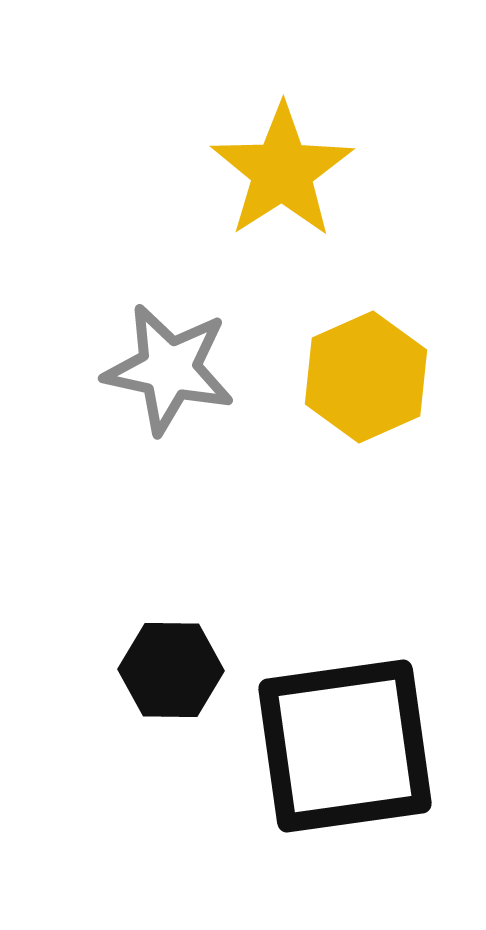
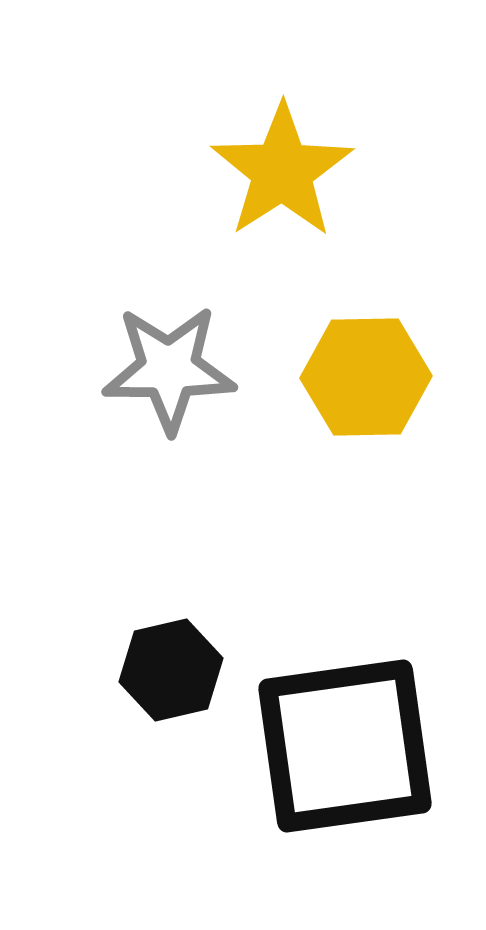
gray star: rotated 12 degrees counterclockwise
yellow hexagon: rotated 23 degrees clockwise
black hexagon: rotated 14 degrees counterclockwise
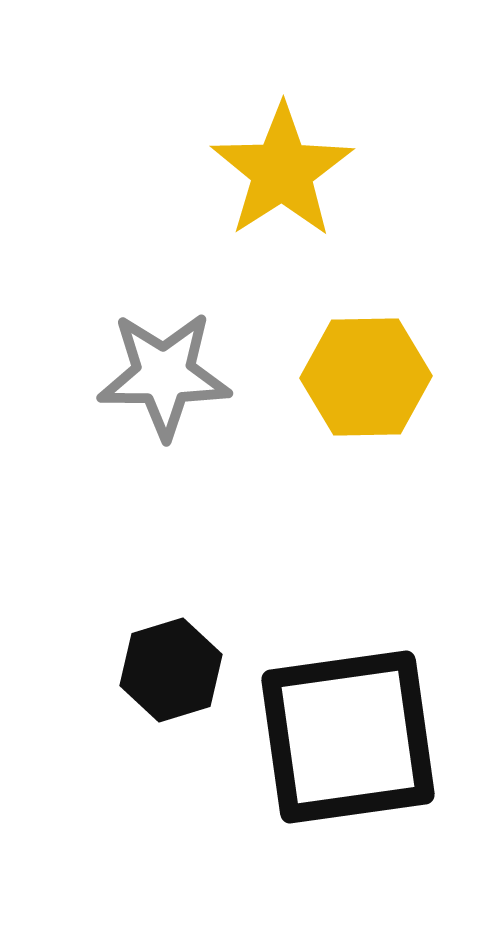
gray star: moved 5 px left, 6 px down
black hexagon: rotated 4 degrees counterclockwise
black square: moved 3 px right, 9 px up
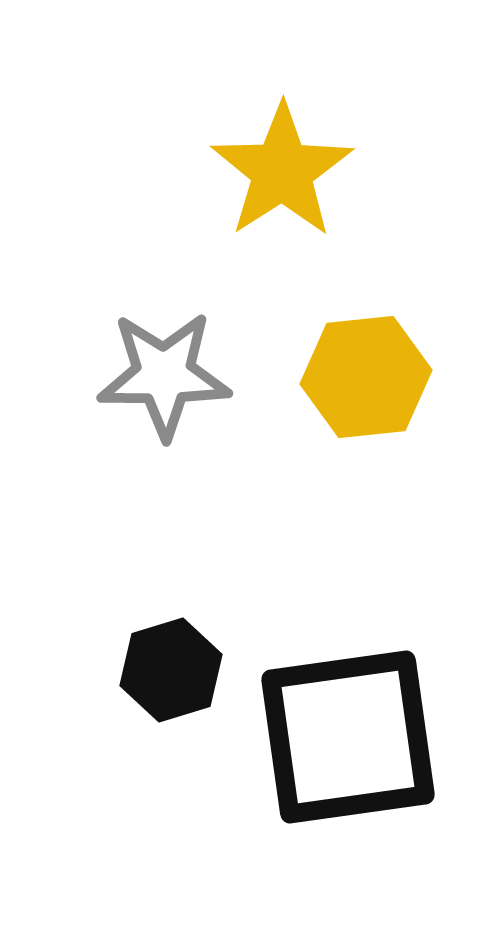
yellow hexagon: rotated 5 degrees counterclockwise
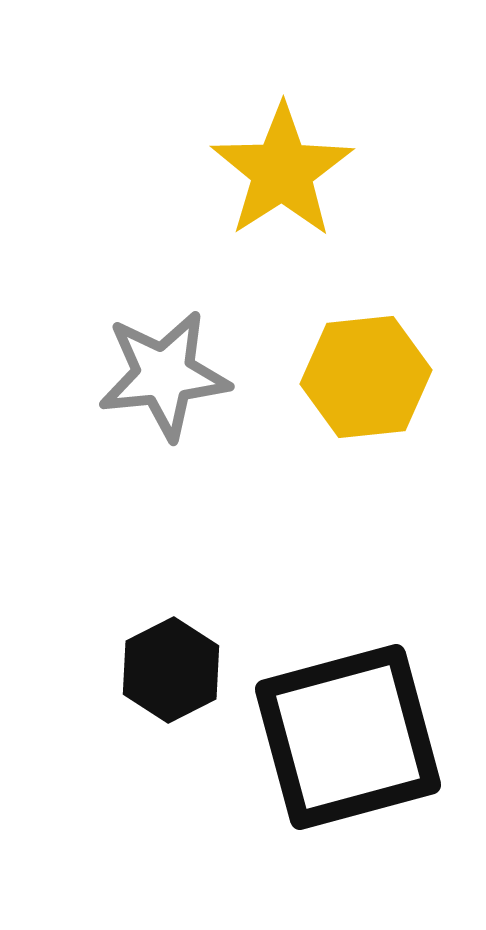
gray star: rotated 6 degrees counterclockwise
black hexagon: rotated 10 degrees counterclockwise
black square: rotated 7 degrees counterclockwise
